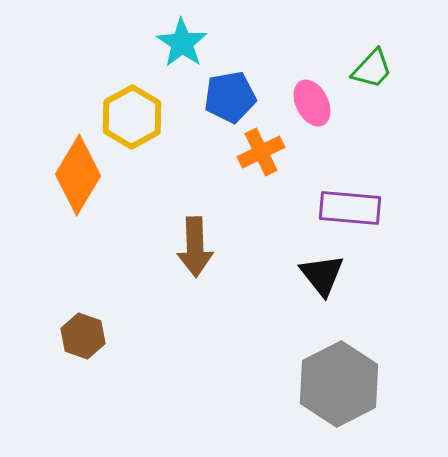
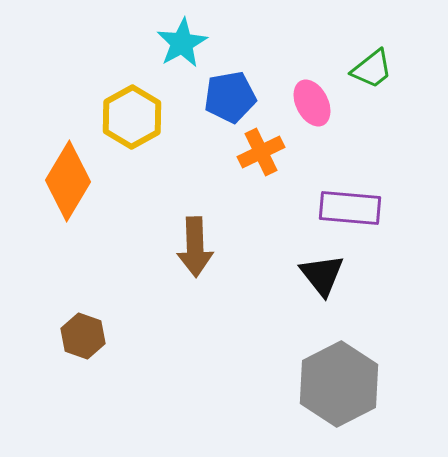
cyan star: rotated 9 degrees clockwise
green trapezoid: rotated 9 degrees clockwise
orange diamond: moved 10 px left, 6 px down
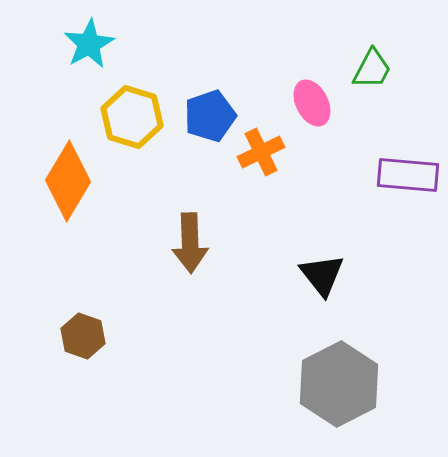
cyan star: moved 93 px left, 1 px down
green trapezoid: rotated 24 degrees counterclockwise
blue pentagon: moved 20 px left, 19 px down; rotated 9 degrees counterclockwise
yellow hexagon: rotated 14 degrees counterclockwise
purple rectangle: moved 58 px right, 33 px up
brown arrow: moved 5 px left, 4 px up
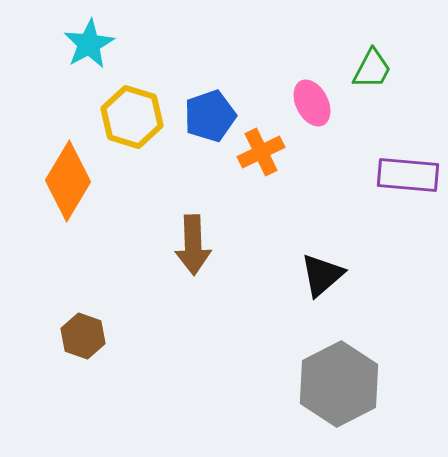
brown arrow: moved 3 px right, 2 px down
black triangle: rotated 27 degrees clockwise
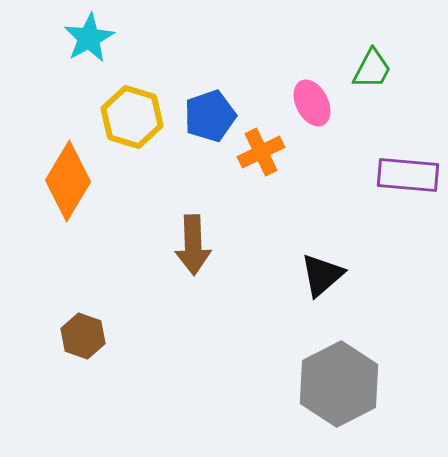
cyan star: moved 6 px up
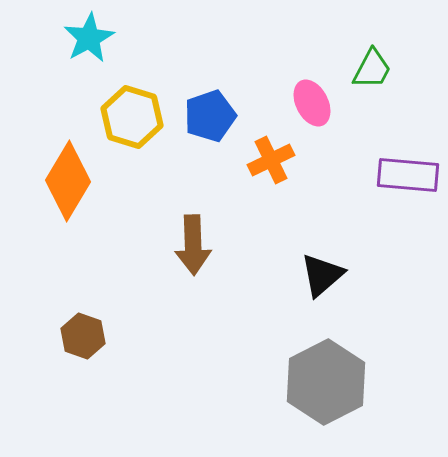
orange cross: moved 10 px right, 8 px down
gray hexagon: moved 13 px left, 2 px up
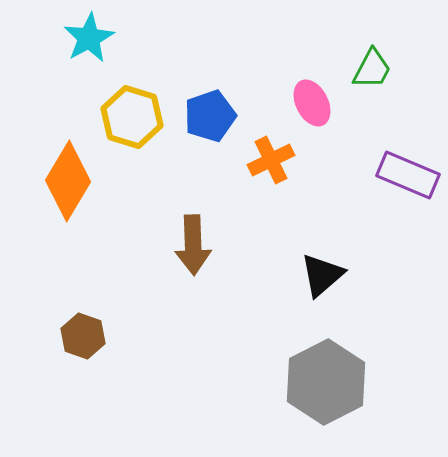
purple rectangle: rotated 18 degrees clockwise
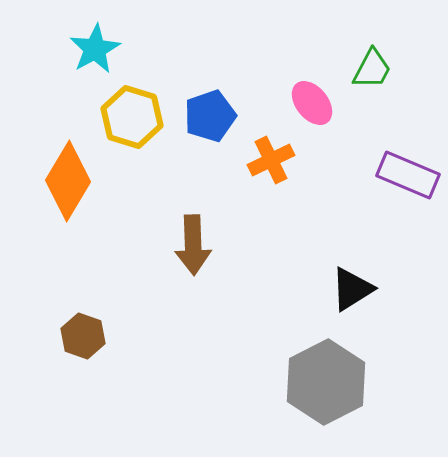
cyan star: moved 6 px right, 11 px down
pink ellipse: rotated 12 degrees counterclockwise
black triangle: moved 30 px right, 14 px down; rotated 9 degrees clockwise
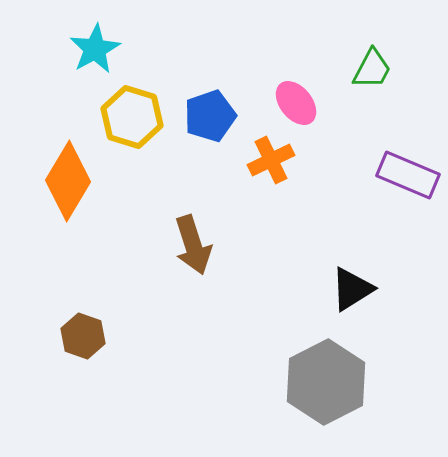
pink ellipse: moved 16 px left
brown arrow: rotated 16 degrees counterclockwise
